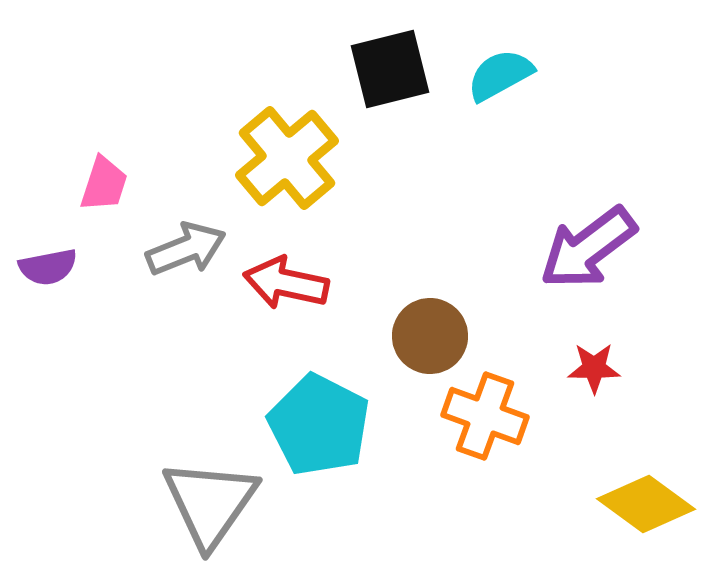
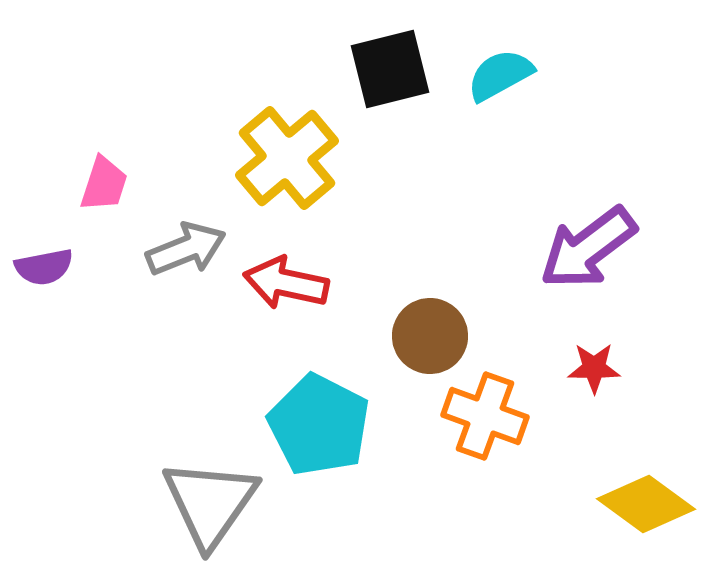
purple semicircle: moved 4 px left
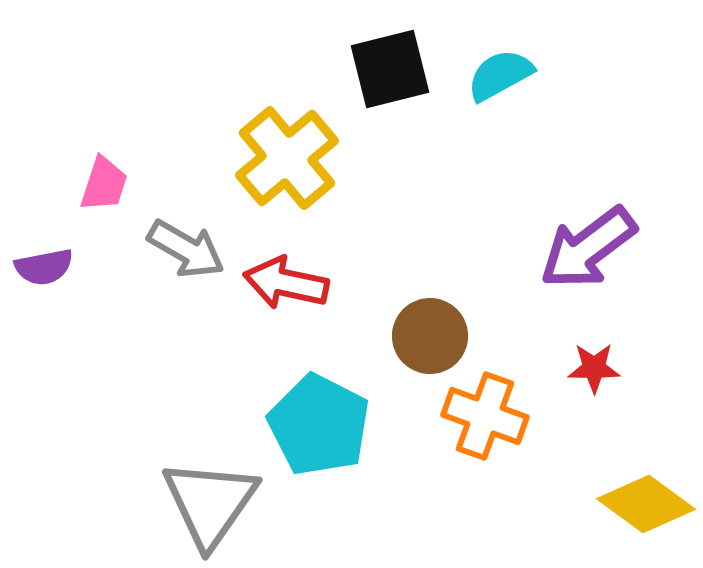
gray arrow: rotated 52 degrees clockwise
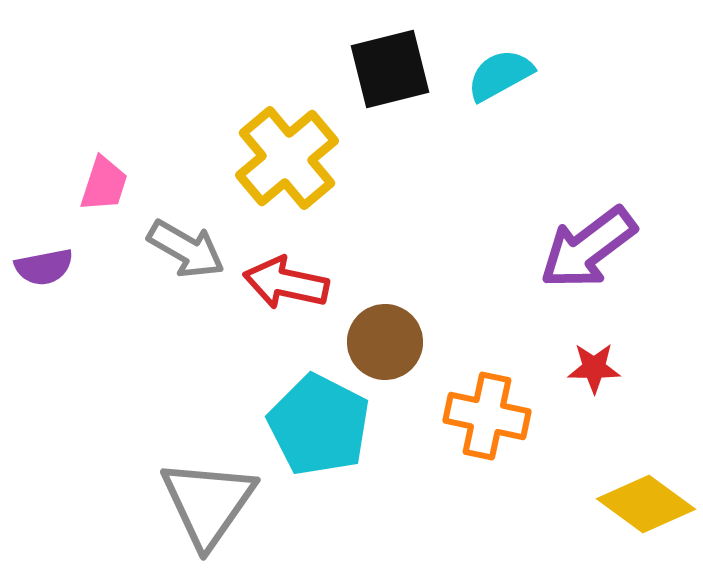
brown circle: moved 45 px left, 6 px down
orange cross: moved 2 px right; rotated 8 degrees counterclockwise
gray triangle: moved 2 px left
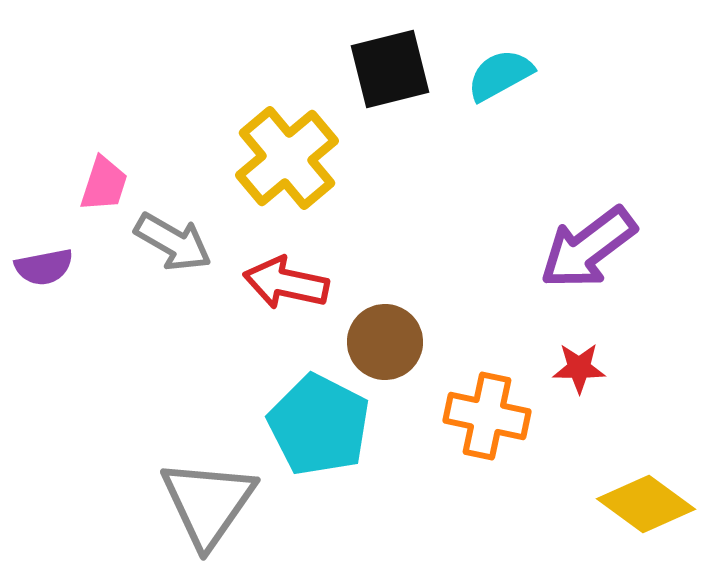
gray arrow: moved 13 px left, 7 px up
red star: moved 15 px left
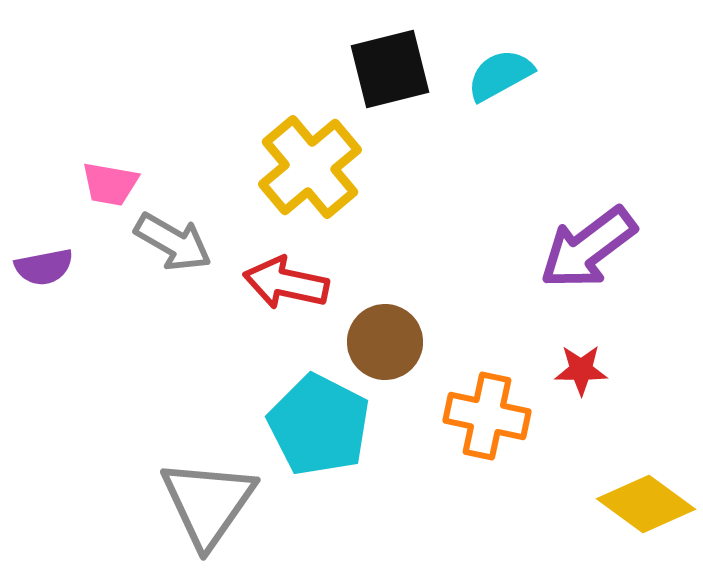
yellow cross: moved 23 px right, 9 px down
pink trapezoid: moved 6 px right; rotated 82 degrees clockwise
red star: moved 2 px right, 2 px down
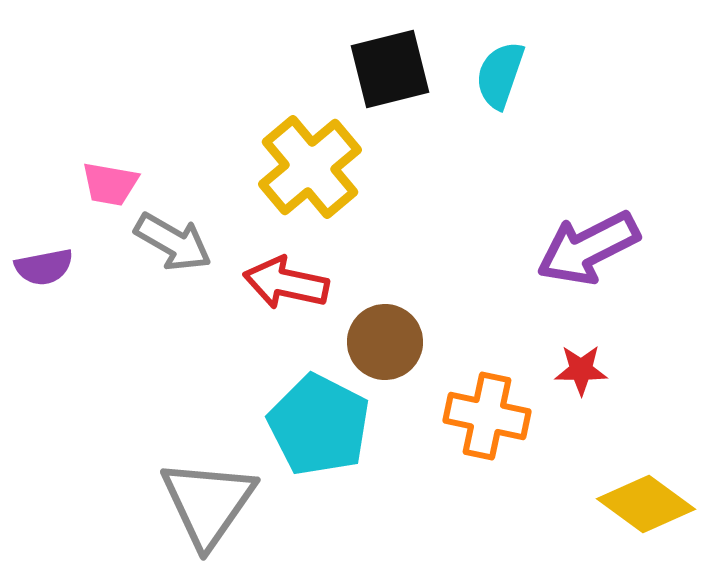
cyan semicircle: rotated 42 degrees counterclockwise
purple arrow: rotated 10 degrees clockwise
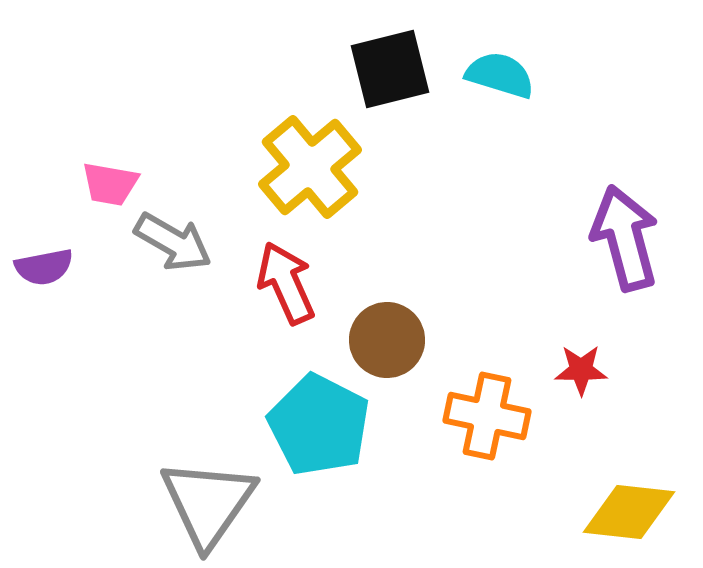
cyan semicircle: rotated 88 degrees clockwise
purple arrow: moved 37 px right, 10 px up; rotated 102 degrees clockwise
red arrow: rotated 54 degrees clockwise
brown circle: moved 2 px right, 2 px up
yellow diamond: moved 17 px left, 8 px down; rotated 30 degrees counterclockwise
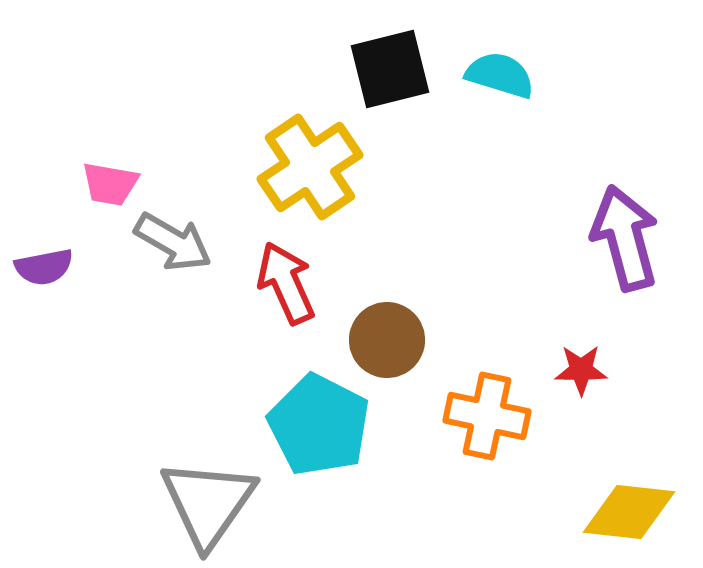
yellow cross: rotated 6 degrees clockwise
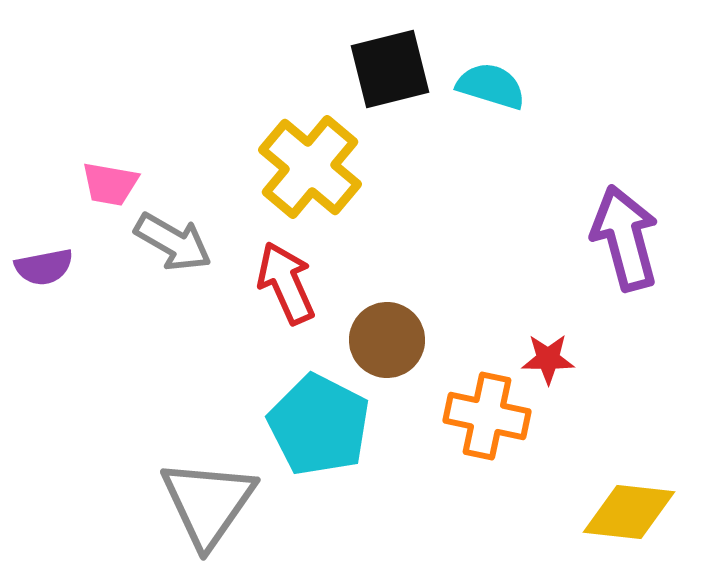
cyan semicircle: moved 9 px left, 11 px down
yellow cross: rotated 16 degrees counterclockwise
red star: moved 33 px left, 11 px up
